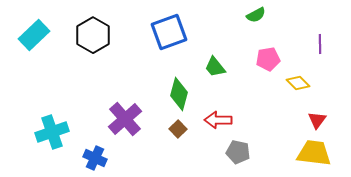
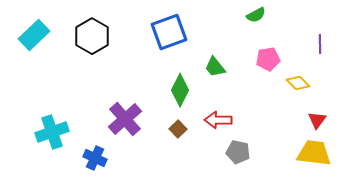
black hexagon: moved 1 px left, 1 px down
green diamond: moved 1 px right, 4 px up; rotated 12 degrees clockwise
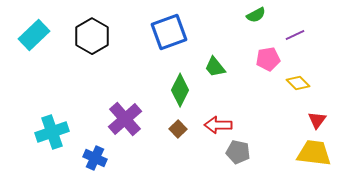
purple line: moved 25 px left, 9 px up; rotated 66 degrees clockwise
red arrow: moved 5 px down
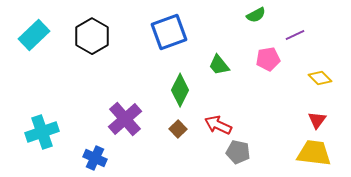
green trapezoid: moved 4 px right, 2 px up
yellow diamond: moved 22 px right, 5 px up
red arrow: rotated 24 degrees clockwise
cyan cross: moved 10 px left
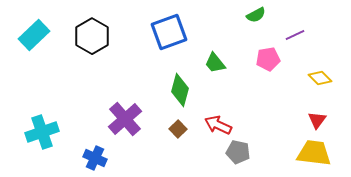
green trapezoid: moved 4 px left, 2 px up
green diamond: rotated 12 degrees counterclockwise
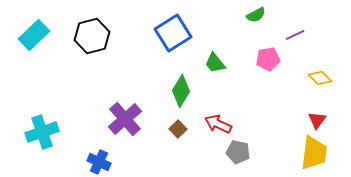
blue square: moved 4 px right, 1 px down; rotated 12 degrees counterclockwise
black hexagon: rotated 16 degrees clockwise
green diamond: moved 1 px right, 1 px down; rotated 16 degrees clockwise
red arrow: moved 1 px up
yellow trapezoid: rotated 90 degrees clockwise
blue cross: moved 4 px right, 4 px down
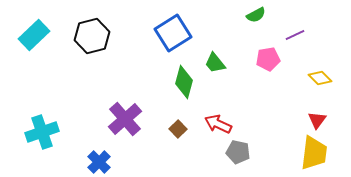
green diamond: moved 3 px right, 9 px up; rotated 16 degrees counterclockwise
blue cross: rotated 20 degrees clockwise
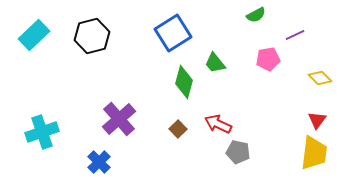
purple cross: moved 6 px left
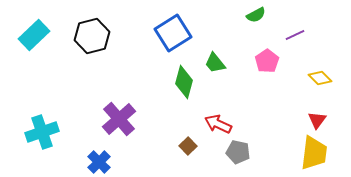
pink pentagon: moved 1 px left, 2 px down; rotated 25 degrees counterclockwise
brown square: moved 10 px right, 17 px down
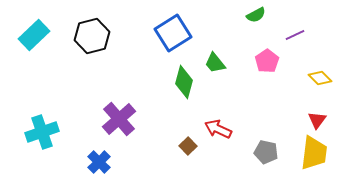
red arrow: moved 5 px down
gray pentagon: moved 28 px right
